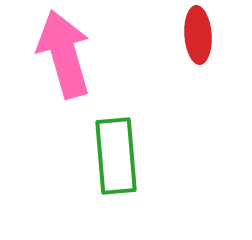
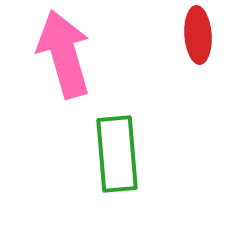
green rectangle: moved 1 px right, 2 px up
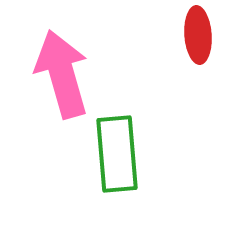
pink arrow: moved 2 px left, 20 px down
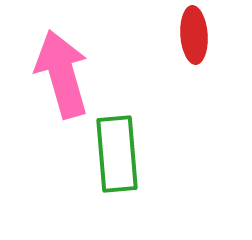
red ellipse: moved 4 px left
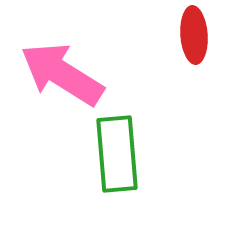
pink arrow: rotated 42 degrees counterclockwise
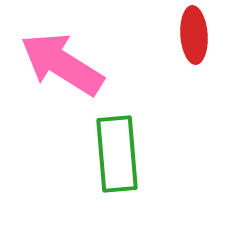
pink arrow: moved 10 px up
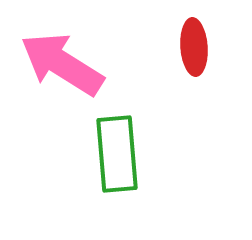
red ellipse: moved 12 px down
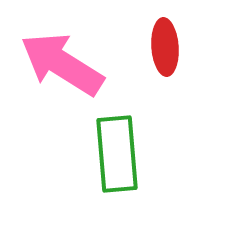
red ellipse: moved 29 px left
